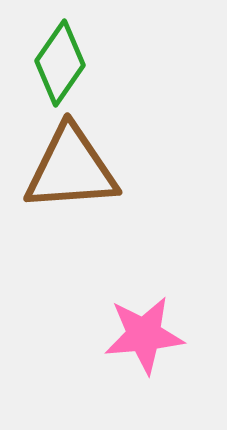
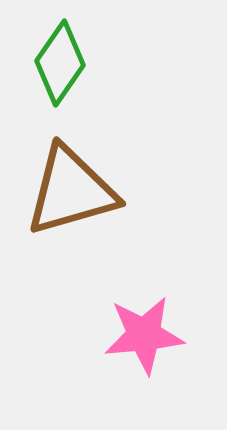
brown triangle: moved 22 px down; rotated 12 degrees counterclockwise
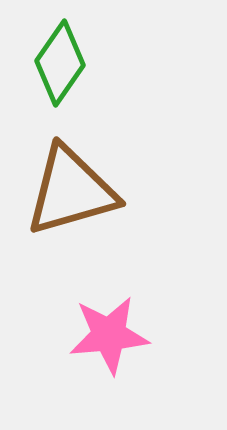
pink star: moved 35 px left
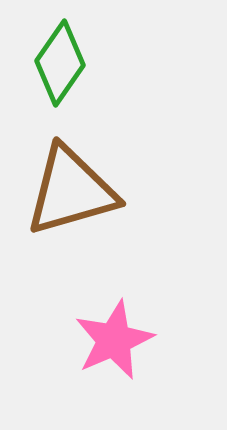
pink star: moved 5 px right, 5 px down; rotated 18 degrees counterclockwise
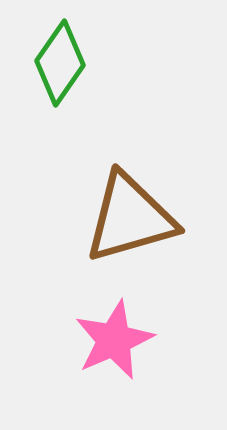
brown triangle: moved 59 px right, 27 px down
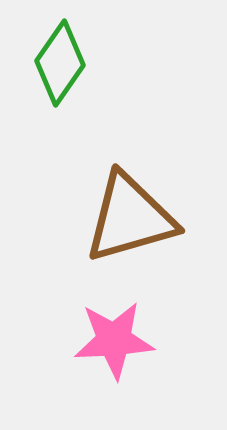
pink star: rotated 20 degrees clockwise
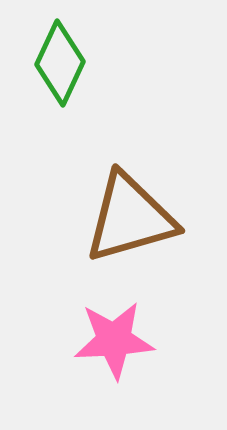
green diamond: rotated 10 degrees counterclockwise
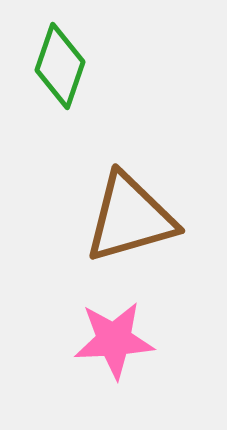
green diamond: moved 3 px down; rotated 6 degrees counterclockwise
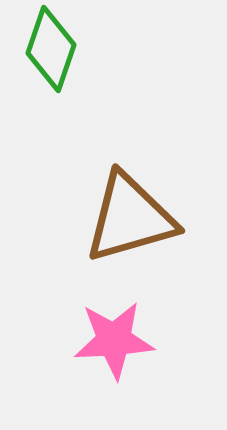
green diamond: moved 9 px left, 17 px up
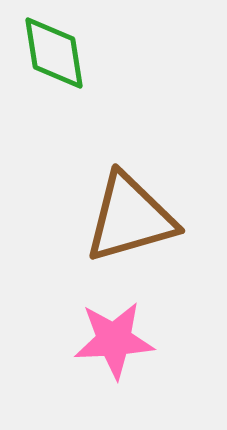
green diamond: moved 3 px right, 4 px down; rotated 28 degrees counterclockwise
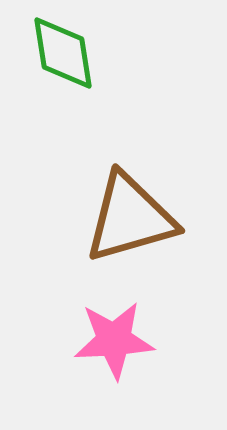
green diamond: moved 9 px right
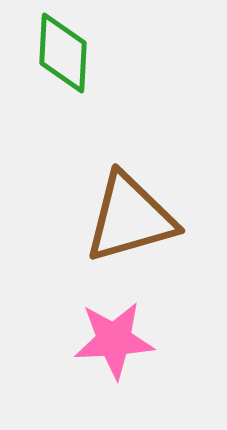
green diamond: rotated 12 degrees clockwise
